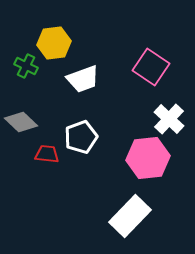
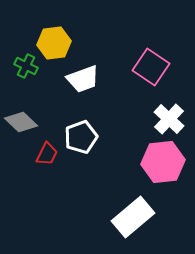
red trapezoid: rotated 110 degrees clockwise
pink hexagon: moved 15 px right, 4 px down
white rectangle: moved 3 px right, 1 px down; rotated 6 degrees clockwise
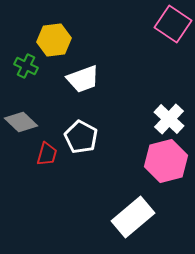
yellow hexagon: moved 3 px up
pink square: moved 22 px right, 43 px up
white pentagon: rotated 24 degrees counterclockwise
red trapezoid: rotated 10 degrees counterclockwise
pink hexagon: moved 3 px right, 1 px up; rotated 9 degrees counterclockwise
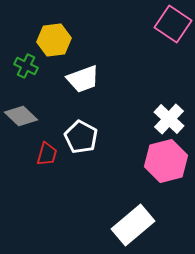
gray diamond: moved 6 px up
white rectangle: moved 8 px down
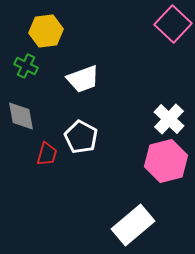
pink square: rotated 9 degrees clockwise
yellow hexagon: moved 8 px left, 9 px up
gray diamond: rotated 36 degrees clockwise
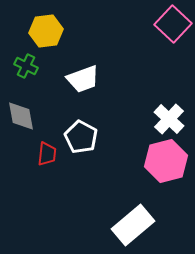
red trapezoid: rotated 10 degrees counterclockwise
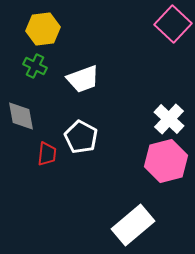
yellow hexagon: moved 3 px left, 2 px up
green cross: moved 9 px right
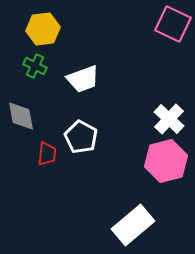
pink square: rotated 18 degrees counterclockwise
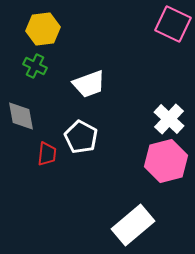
white trapezoid: moved 6 px right, 5 px down
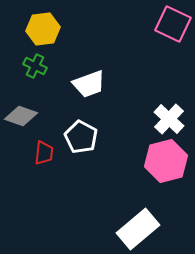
gray diamond: rotated 60 degrees counterclockwise
red trapezoid: moved 3 px left, 1 px up
white rectangle: moved 5 px right, 4 px down
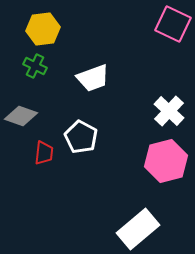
white trapezoid: moved 4 px right, 6 px up
white cross: moved 8 px up
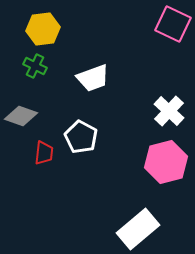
pink hexagon: moved 1 px down
